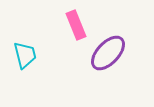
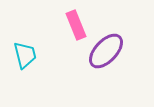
purple ellipse: moved 2 px left, 2 px up
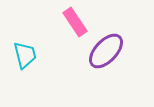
pink rectangle: moved 1 px left, 3 px up; rotated 12 degrees counterclockwise
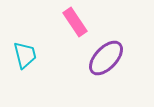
purple ellipse: moved 7 px down
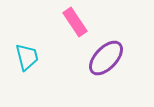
cyan trapezoid: moved 2 px right, 2 px down
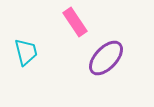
cyan trapezoid: moved 1 px left, 5 px up
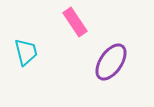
purple ellipse: moved 5 px right, 4 px down; rotated 9 degrees counterclockwise
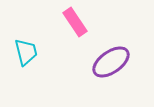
purple ellipse: rotated 21 degrees clockwise
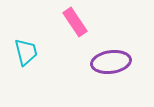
purple ellipse: rotated 27 degrees clockwise
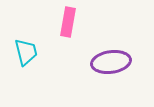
pink rectangle: moved 7 px left; rotated 44 degrees clockwise
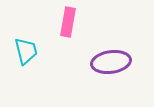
cyan trapezoid: moved 1 px up
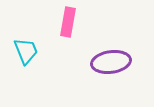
cyan trapezoid: rotated 8 degrees counterclockwise
